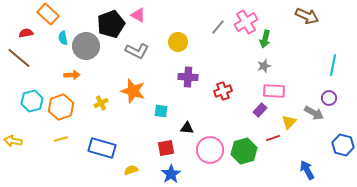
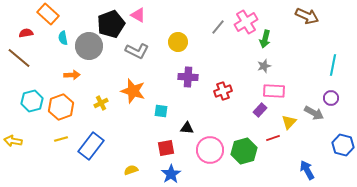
gray circle: moved 3 px right
purple circle: moved 2 px right
blue rectangle: moved 11 px left, 2 px up; rotated 68 degrees counterclockwise
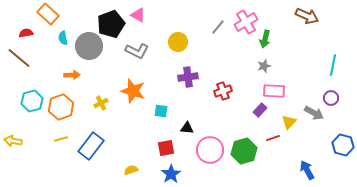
purple cross: rotated 12 degrees counterclockwise
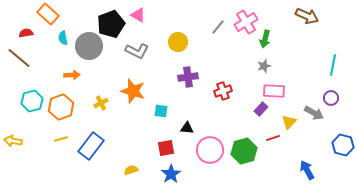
purple rectangle: moved 1 px right, 1 px up
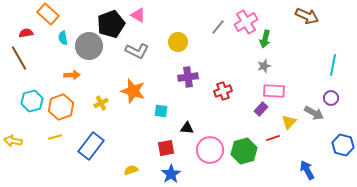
brown line: rotated 20 degrees clockwise
yellow line: moved 6 px left, 2 px up
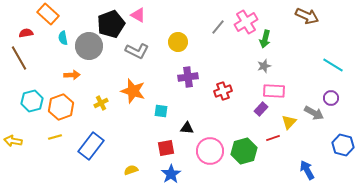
cyan line: rotated 70 degrees counterclockwise
pink circle: moved 1 px down
